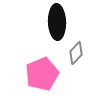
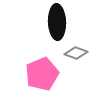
gray diamond: rotated 65 degrees clockwise
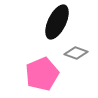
black ellipse: rotated 28 degrees clockwise
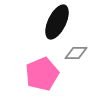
gray diamond: rotated 20 degrees counterclockwise
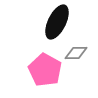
pink pentagon: moved 3 px right, 4 px up; rotated 20 degrees counterclockwise
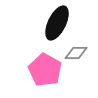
black ellipse: moved 1 px down
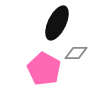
pink pentagon: moved 1 px left, 1 px up
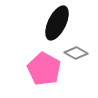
gray diamond: rotated 30 degrees clockwise
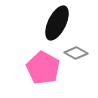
pink pentagon: moved 1 px left, 1 px up
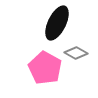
pink pentagon: moved 2 px right
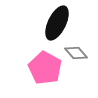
gray diamond: rotated 20 degrees clockwise
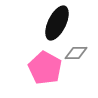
gray diamond: rotated 50 degrees counterclockwise
